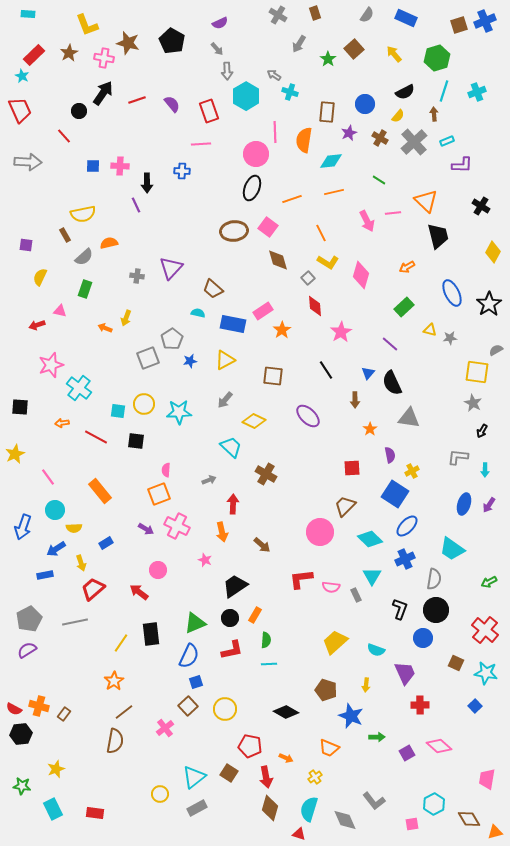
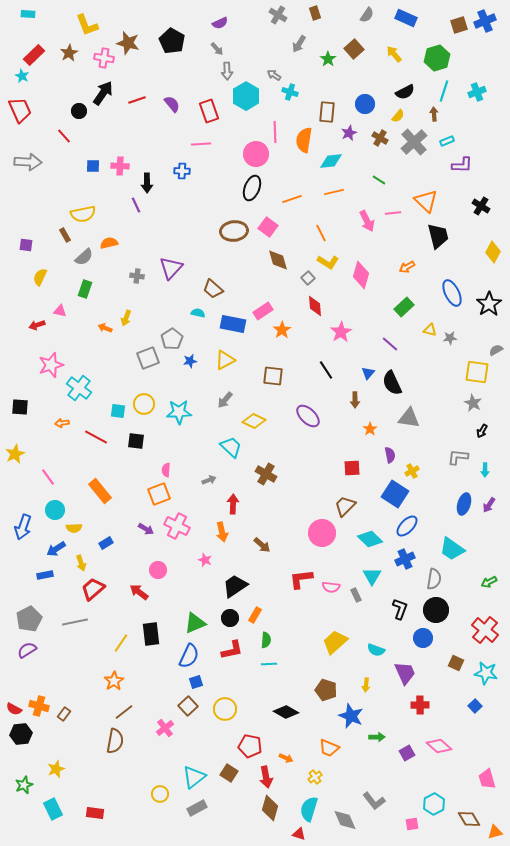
pink circle at (320, 532): moved 2 px right, 1 px down
pink trapezoid at (487, 779): rotated 25 degrees counterclockwise
green star at (22, 786): moved 2 px right, 1 px up; rotated 30 degrees counterclockwise
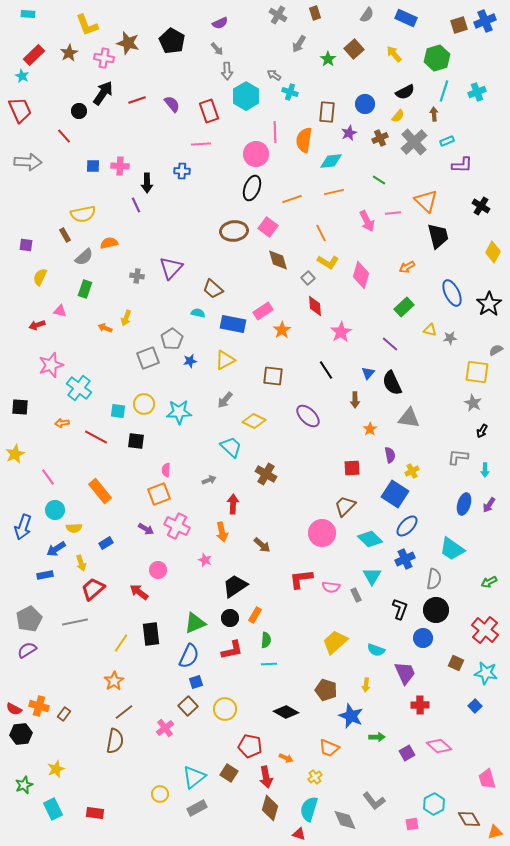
brown cross at (380, 138): rotated 35 degrees clockwise
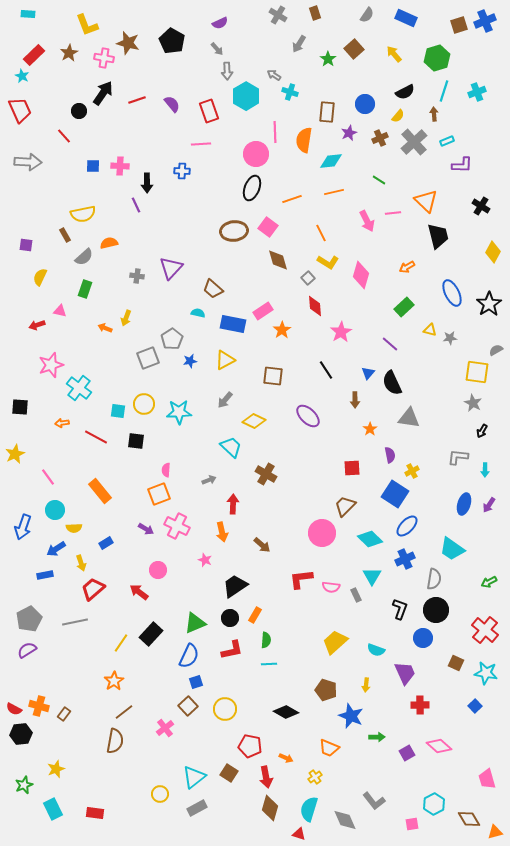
black rectangle at (151, 634): rotated 50 degrees clockwise
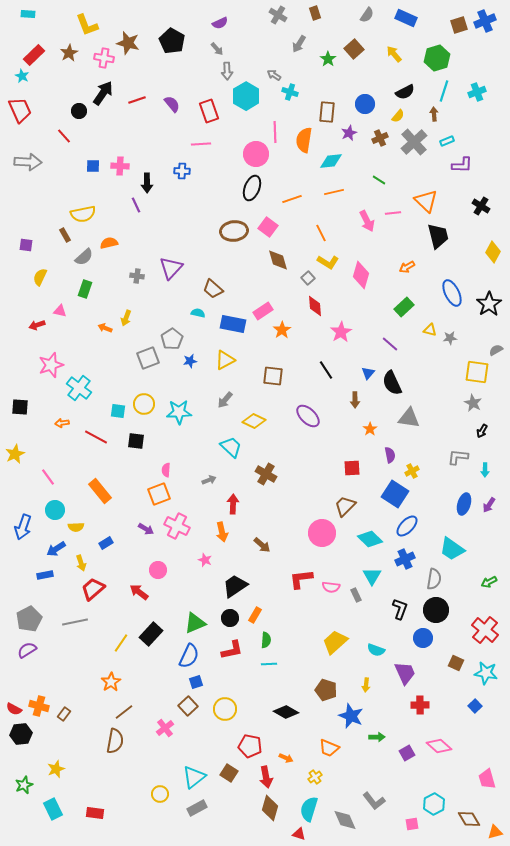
yellow semicircle at (74, 528): moved 2 px right, 1 px up
orange star at (114, 681): moved 3 px left, 1 px down
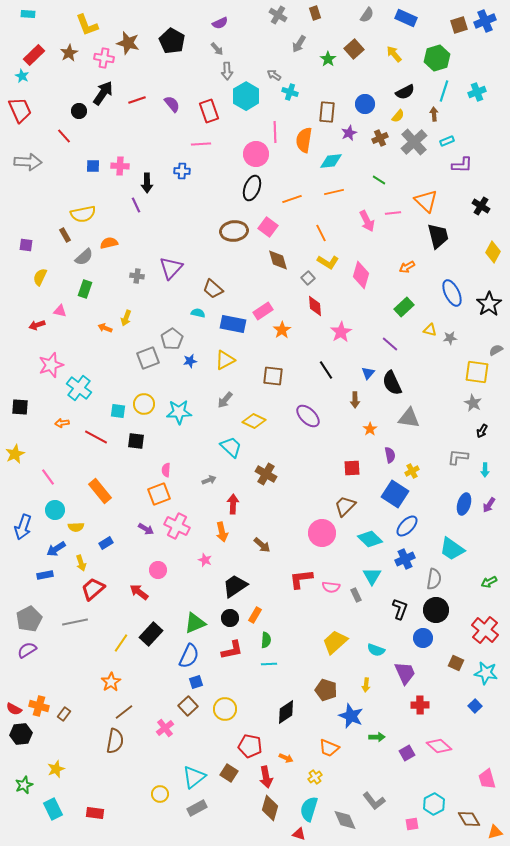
black diamond at (286, 712): rotated 65 degrees counterclockwise
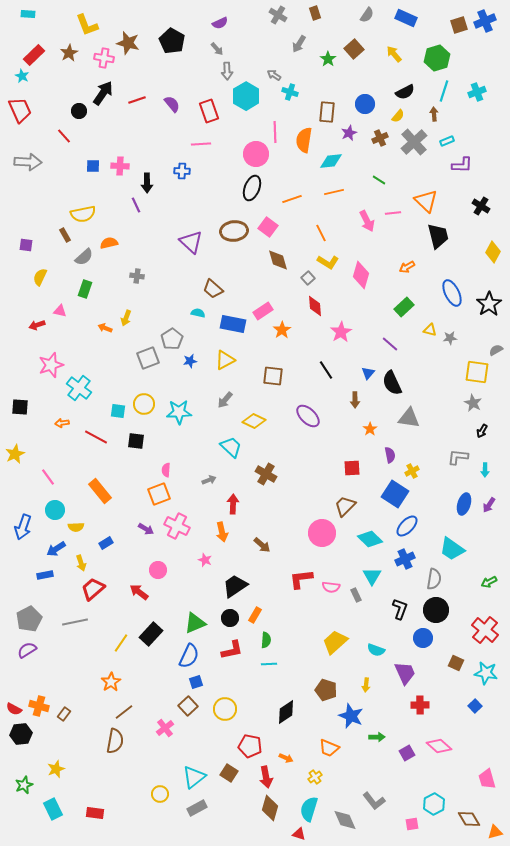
purple triangle at (171, 268): moved 20 px right, 26 px up; rotated 30 degrees counterclockwise
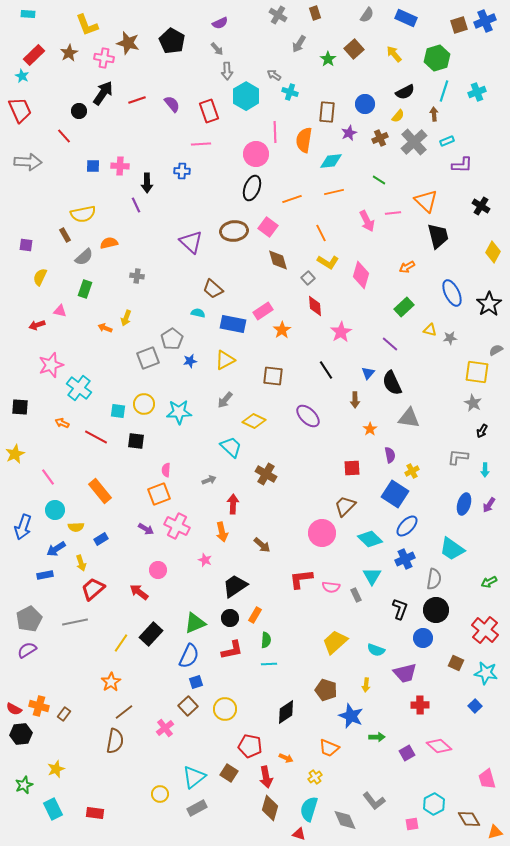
orange arrow at (62, 423): rotated 32 degrees clockwise
blue rectangle at (106, 543): moved 5 px left, 4 px up
purple trapezoid at (405, 673): rotated 100 degrees clockwise
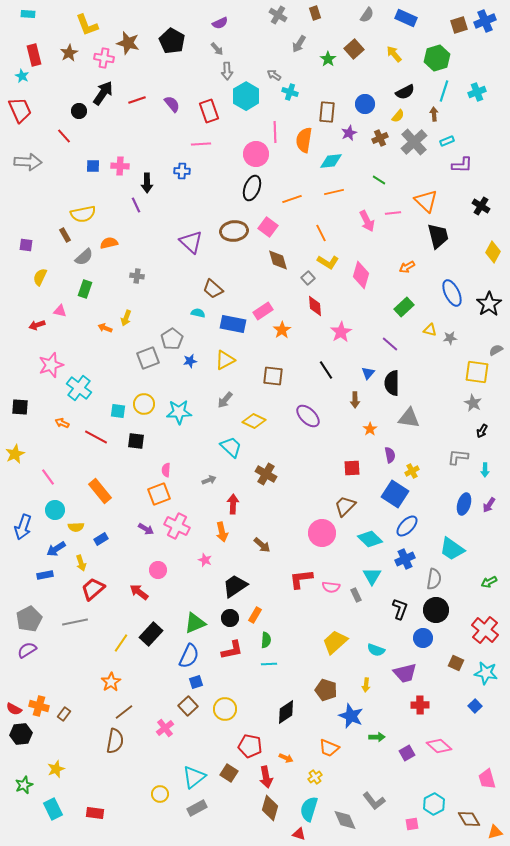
red rectangle at (34, 55): rotated 60 degrees counterclockwise
black semicircle at (392, 383): rotated 25 degrees clockwise
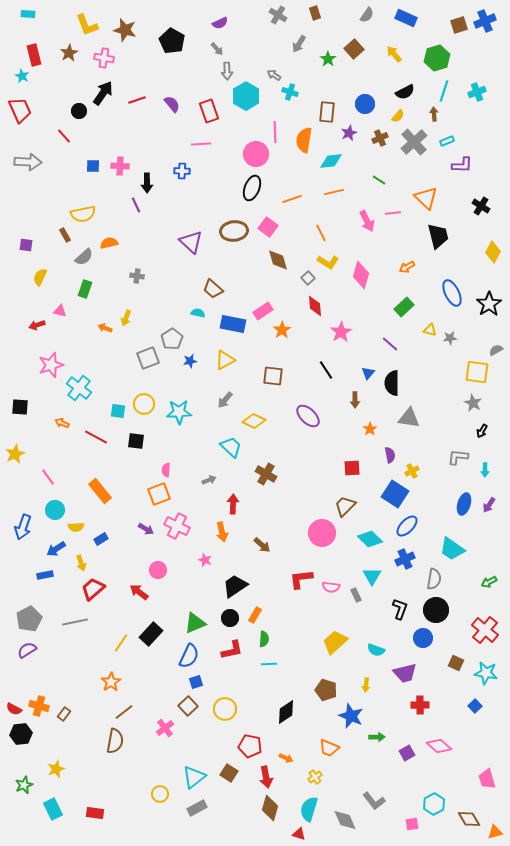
brown star at (128, 43): moved 3 px left, 13 px up
orange triangle at (426, 201): moved 3 px up
green semicircle at (266, 640): moved 2 px left, 1 px up
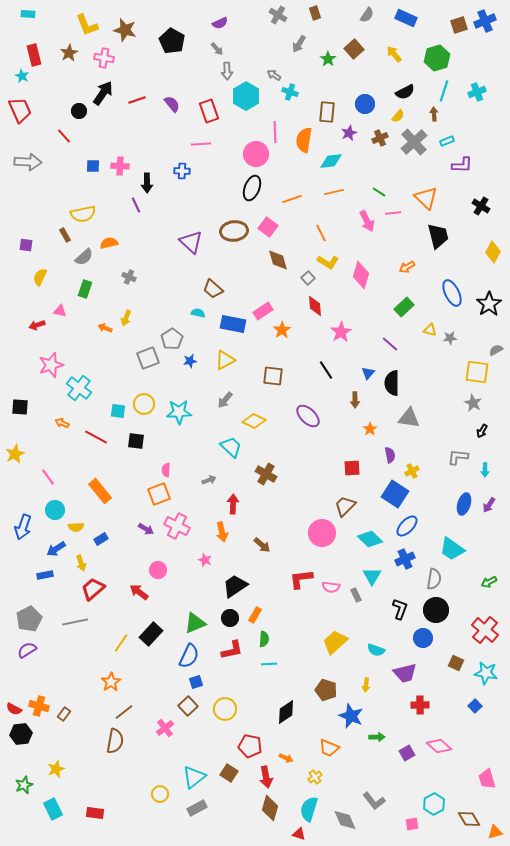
green line at (379, 180): moved 12 px down
gray cross at (137, 276): moved 8 px left, 1 px down; rotated 16 degrees clockwise
